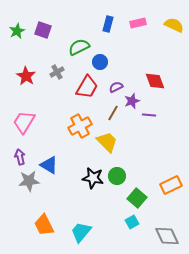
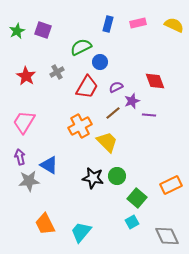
green semicircle: moved 2 px right
brown line: rotated 21 degrees clockwise
orange trapezoid: moved 1 px right, 1 px up
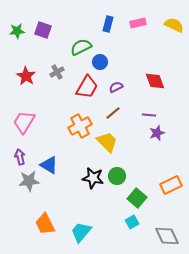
green star: rotated 21 degrees clockwise
purple star: moved 25 px right, 32 px down
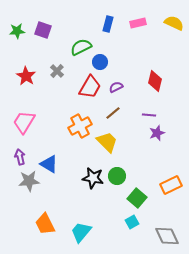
yellow semicircle: moved 2 px up
gray cross: moved 1 px up; rotated 16 degrees counterclockwise
red diamond: rotated 35 degrees clockwise
red trapezoid: moved 3 px right
blue triangle: moved 1 px up
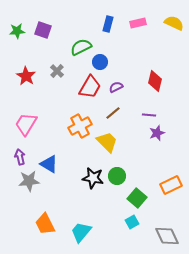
pink trapezoid: moved 2 px right, 2 px down
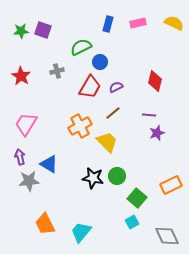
green star: moved 4 px right
gray cross: rotated 32 degrees clockwise
red star: moved 5 px left
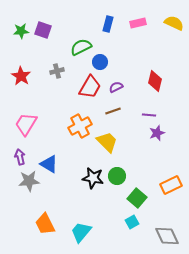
brown line: moved 2 px up; rotated 21 degrees clockwise
